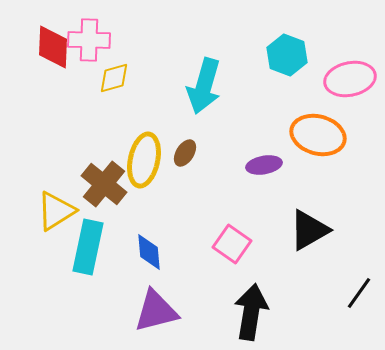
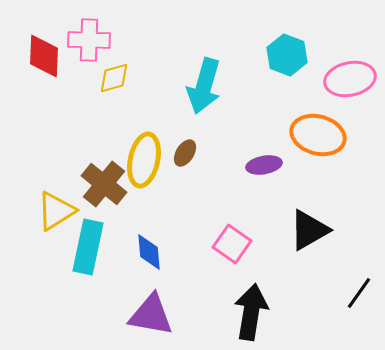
red diamond: moved 9 px left, 9 px down
purple triangle: moved 5 px left, 4 px down; rotated 24 degrees clockwise
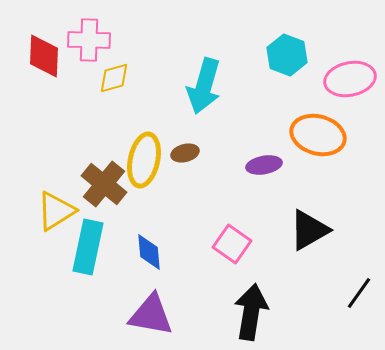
brown ellipse: rotated 44 degrees clockwise
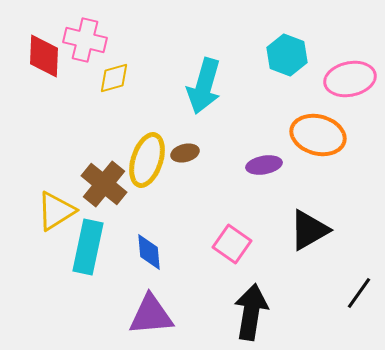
pink cross: moved 4 px left; rotated 12 degrees clockwise
yellow ellipse: moved 3 px right; rotated 6 degrees clockwise
purple triangle: rotated 15 degrees counterclockwise
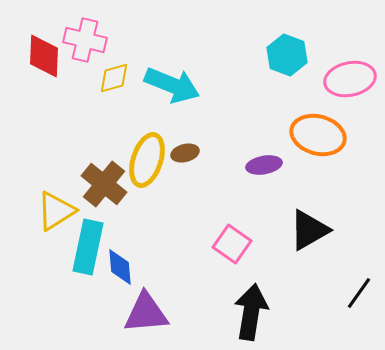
cyan arrow: moved 32 px left, 1 px up; rotated 84 degrees counterclockwise
blue diamond: moved 29 px left, 15 px down
purple triangle: moved 5 px left, 2 px up
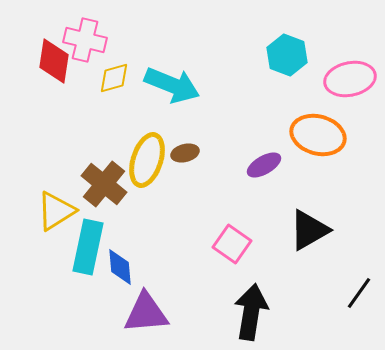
red diamond: moved 10 px right, 5 px down; rotated 6 degrees clockwise
purple ellipse: rotated 20 degrees counterclockwise
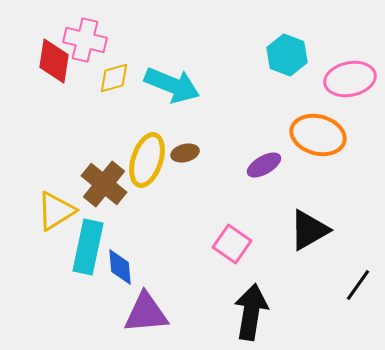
black line: moved 1 px left, 8 px up
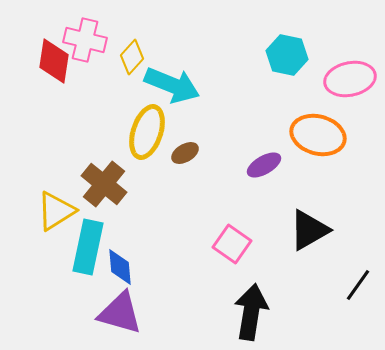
cyan hexagon: rotated 9 degrees counterclockwise
yellow diamond: moved 18 px right, 21 px up; rotated 32 degrees counterclockwise
brown ellipse: rotated 16 degrees counterclockwise
yellow ellipse: moved 28 px up
purple triangle: moved 26 px left; rotated 21 degrees clockwise
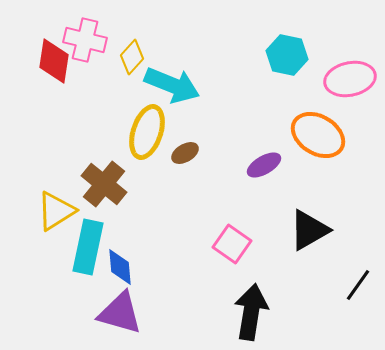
orange ellipse: rotated 16 degrees clockwise
